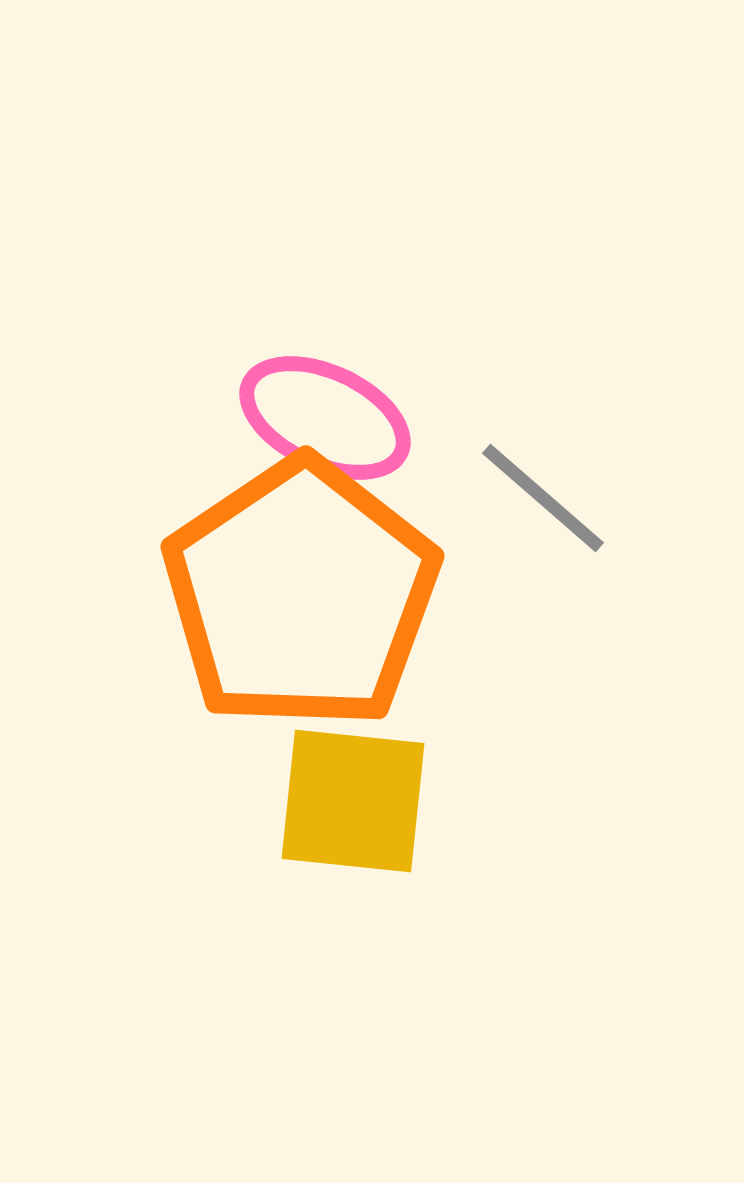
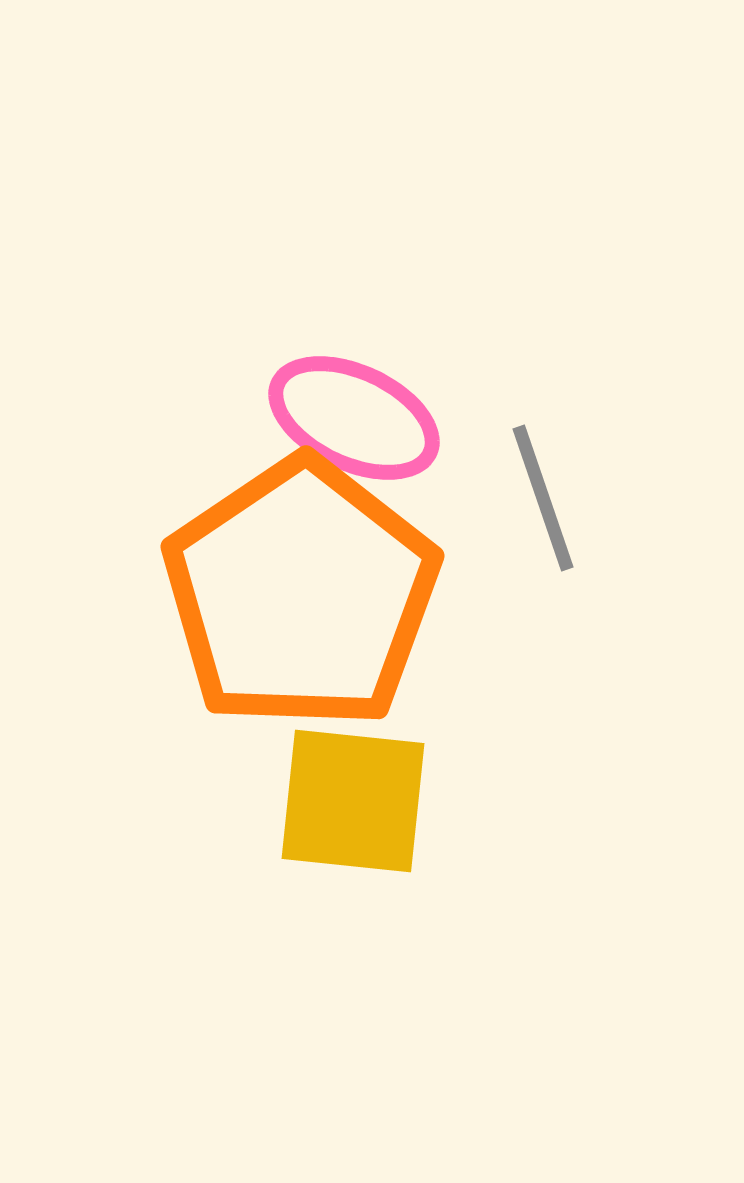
pink ellipse: moved 29 px right
gray line: rotated 30 degrees clockwise
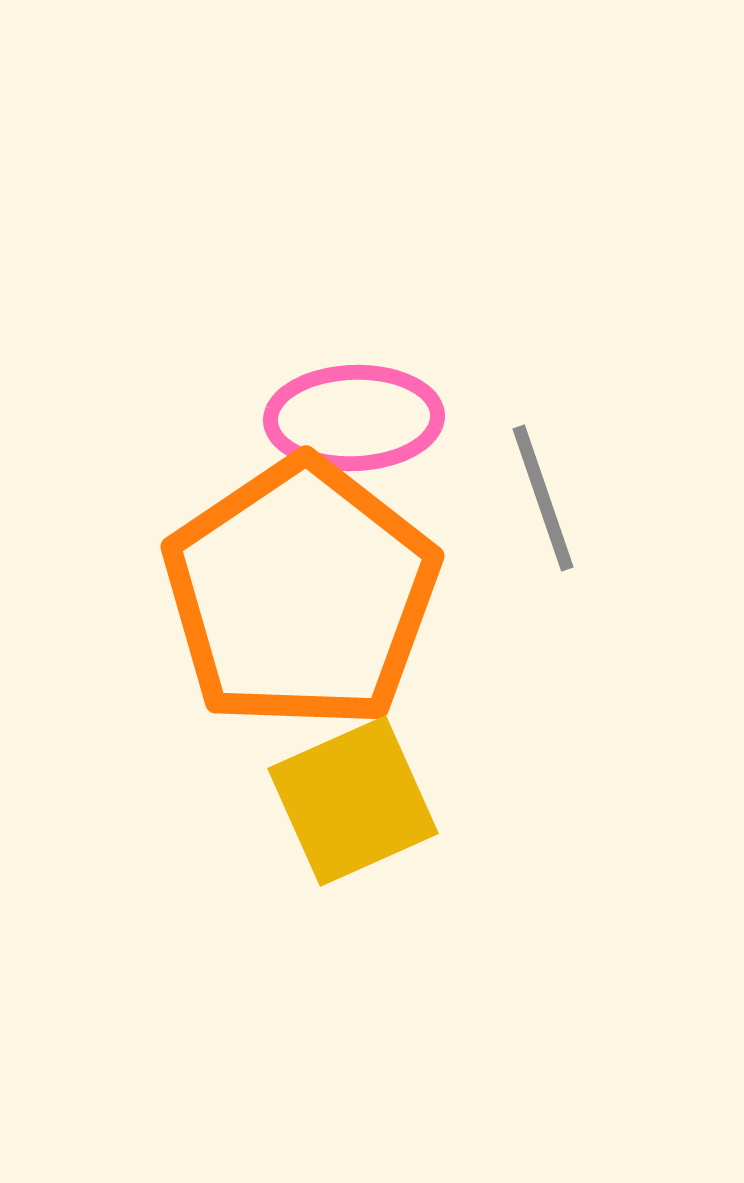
pink ellipse: rotated 27 degrees counterclockwise
yellow square: rotated 30 degrees counterclockwise
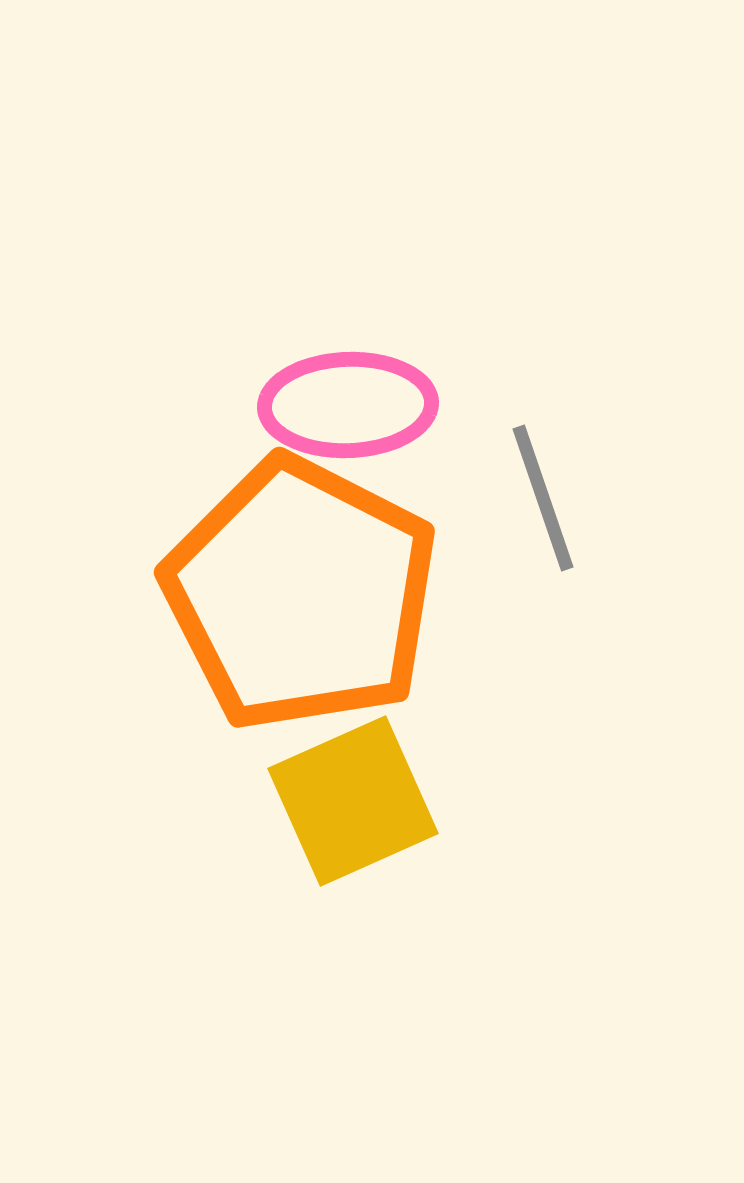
pink ellipse: moved 6 px left, 13 px up
orange pentagon: rotated 11 degrees counterclockwise
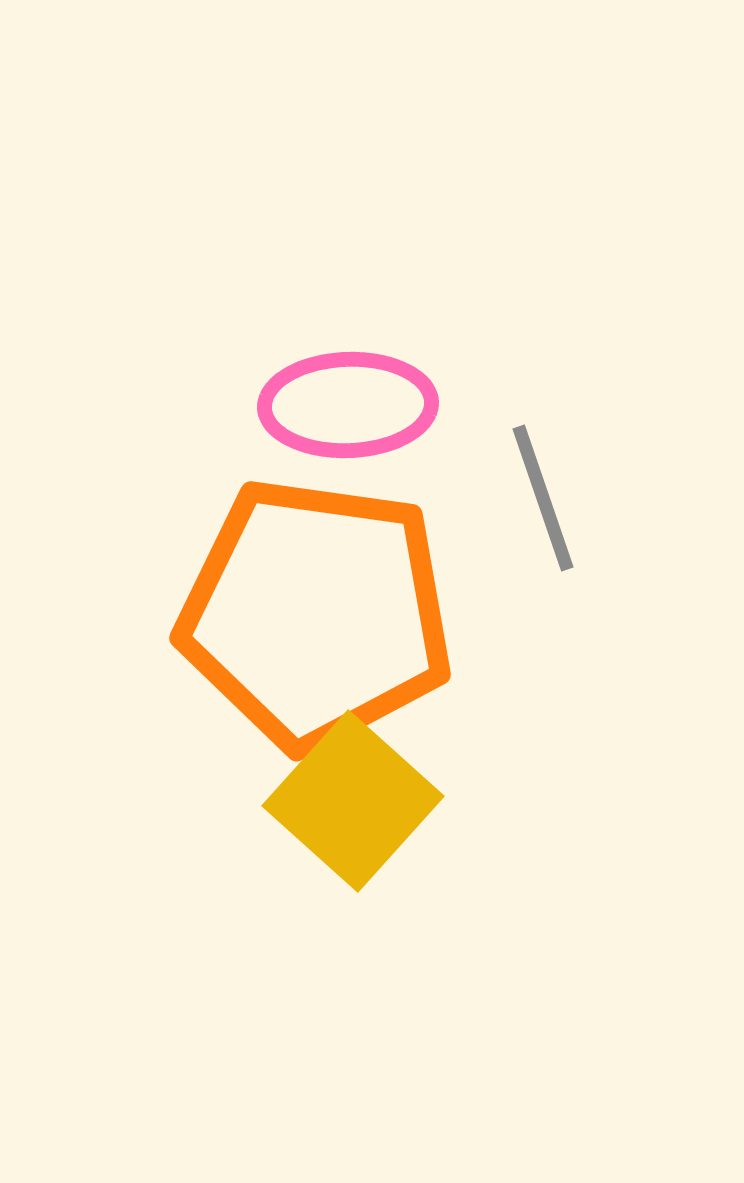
orange pentagon: moved 15 px right, 20 px down; rotated 19 degrees counterclockwise
yellow square: rotated 24 degrees counterclockwise
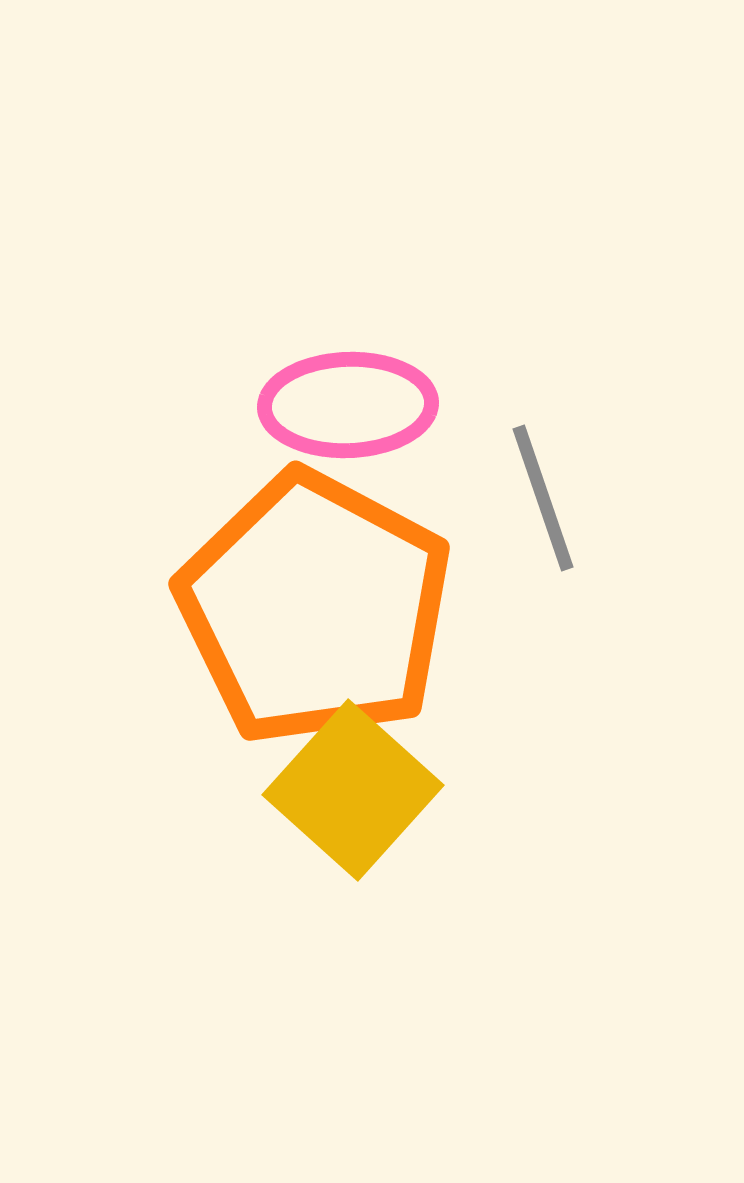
orange pentagon: moved 1 px left, 6 px up; rotated 20 degrees clockwise
yellow square: moved 11 px up
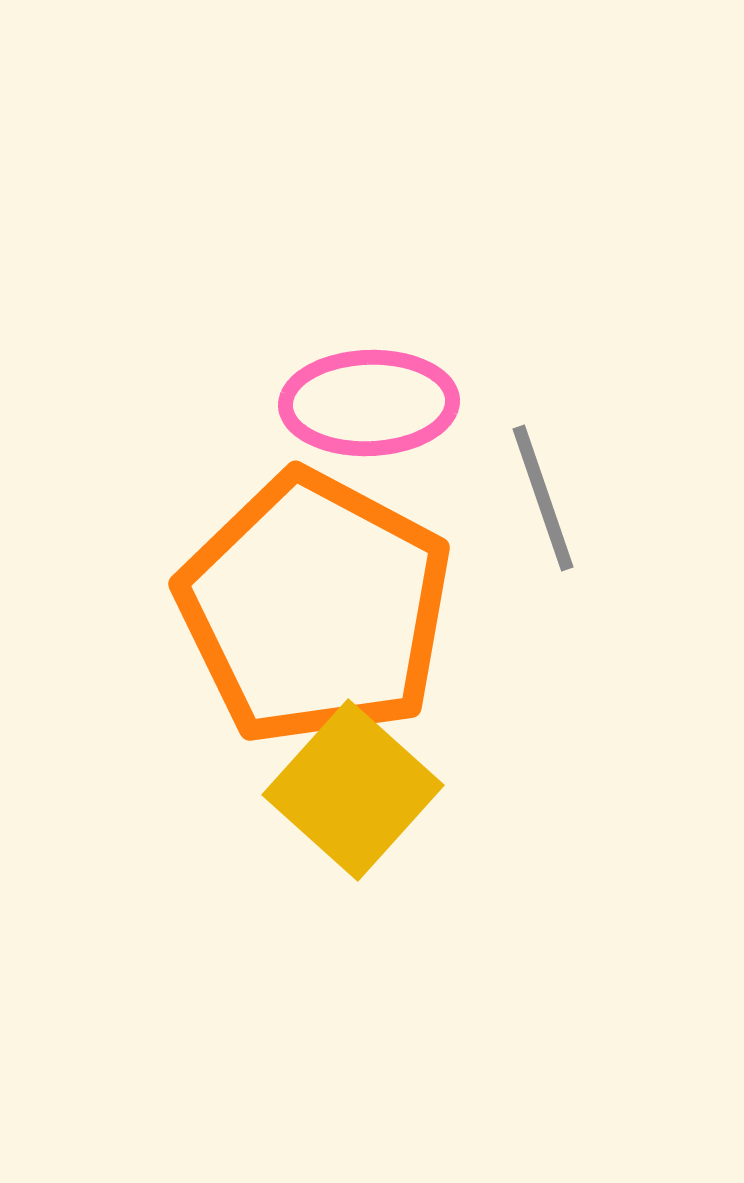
pink ellipse: moved 21 px right, 2 px up
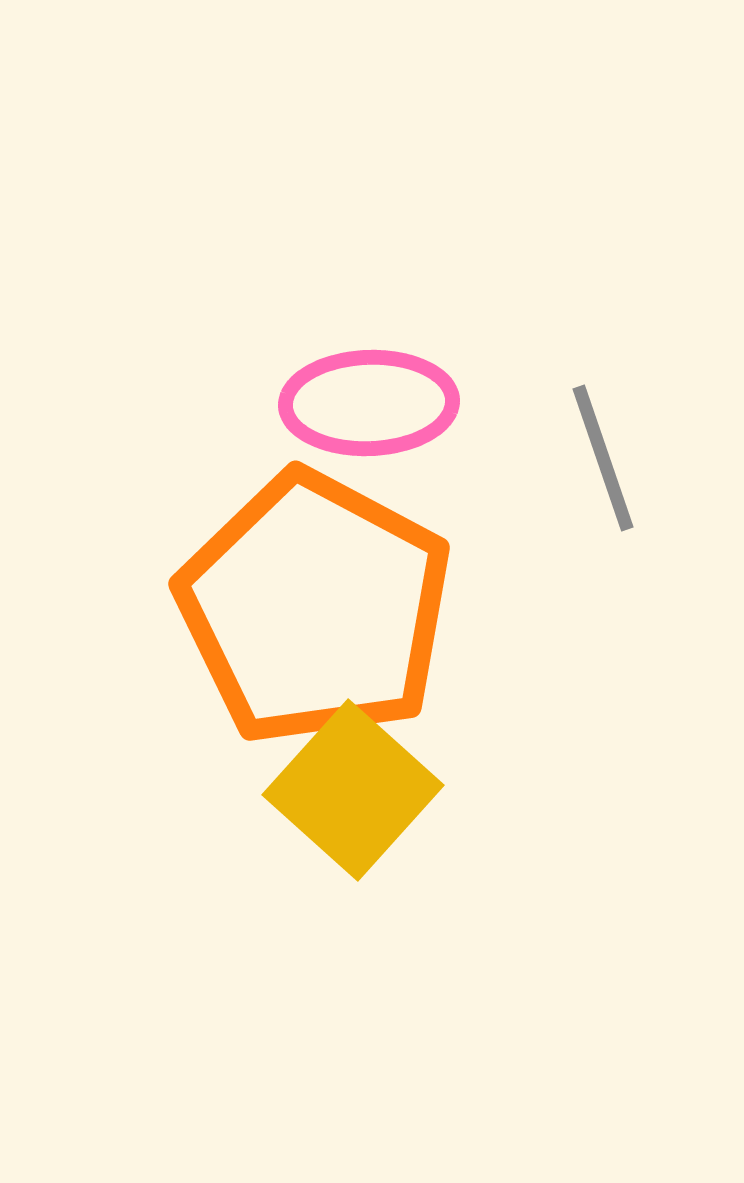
gray line: moved 60 px right, 40 px up
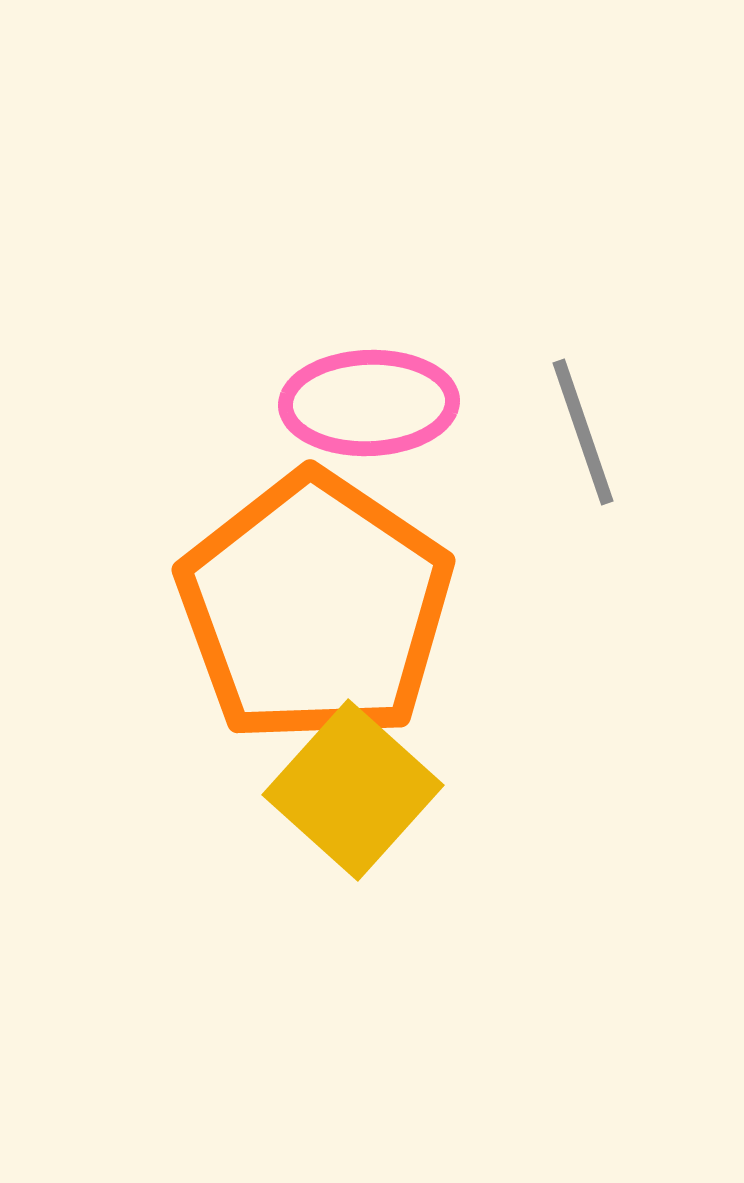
gray line: moved 20 px left, 26 px up
orange pentagon: rotated 6 degrees clockwise
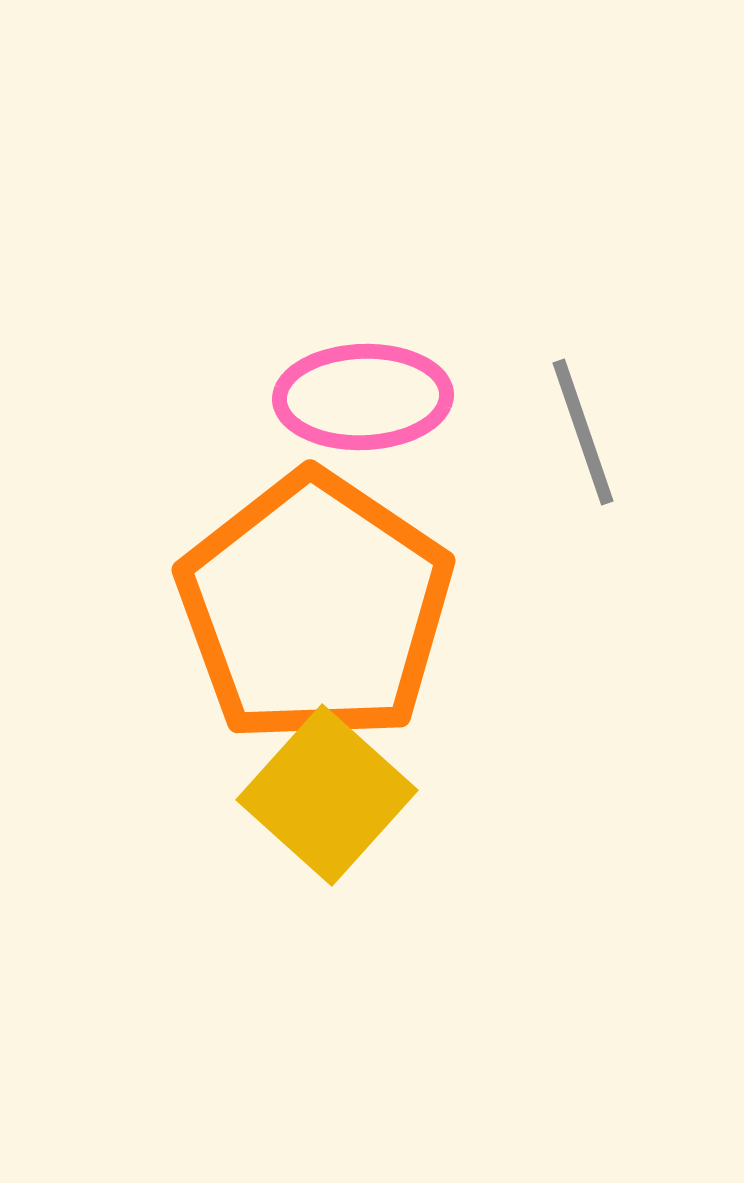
pink ellipse: moved 6 px left, 6 px up
yellow square: moved 26 px left, 5 px down
